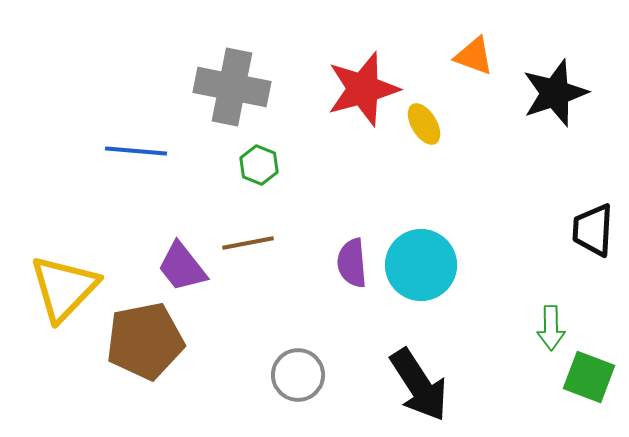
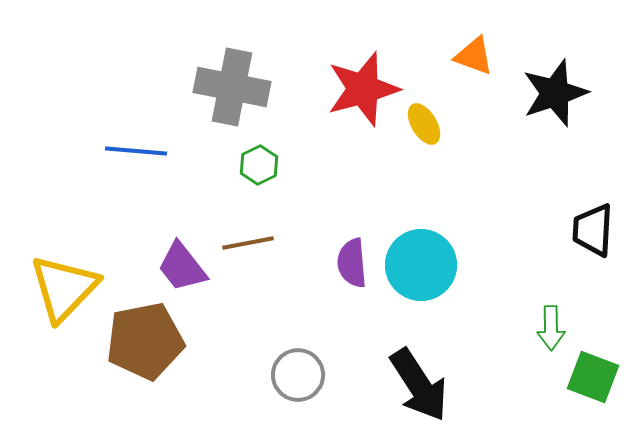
green hexagon: rotated 12 degrees clockwise
green square: moved 4 px right
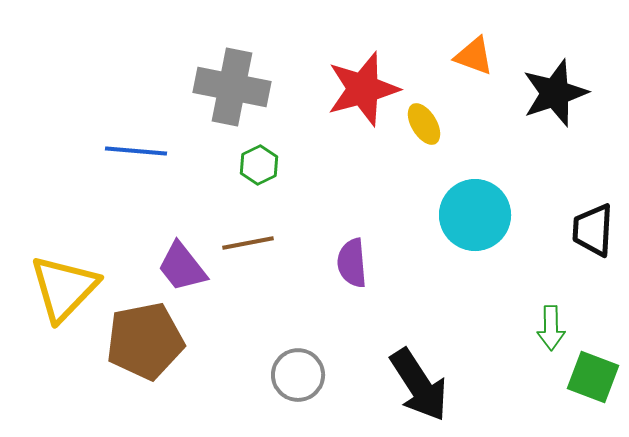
cyan circle: moved 54 px right, 50 px up
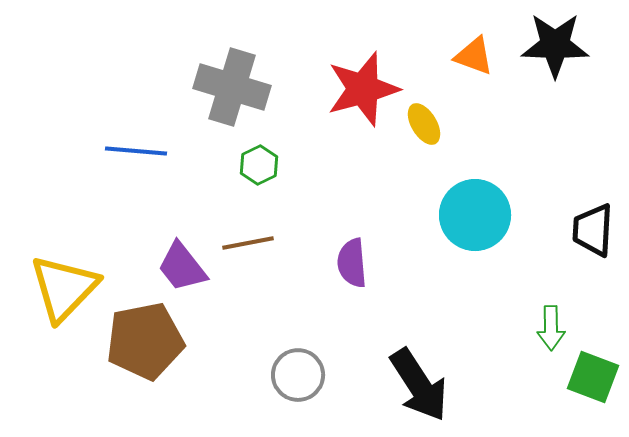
gray cross: rotated 6 degrees clockwise
black star: moved 48 px up; rotated 20 degrees clockwise
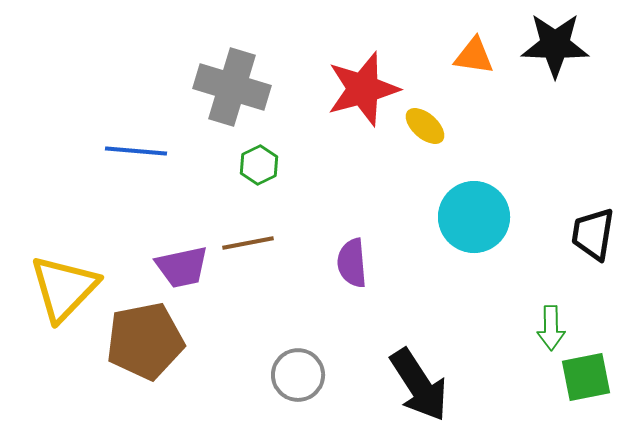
orange triangle: rotated 12 degrees counterclockwise
yellow ellipse: moved 1 px right, 2 px down; rotated 18 degrees counterclockwise
cyan circle: moved 1 px left, 2 px down
black trapezoid: moved 4 px down; rotated 6 degrees clockwise
purple trapezoid: rotated 64 degrees counterclockwise
green square: moved 7 px left; rotated 32 degrees counterclockwise
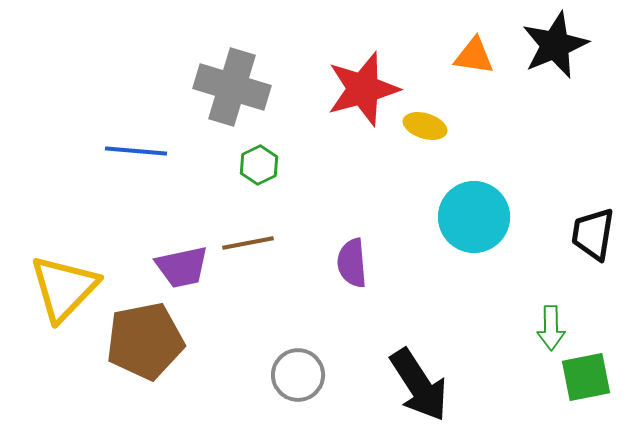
black star: rotated 24 degrees counterclockwise
yellow ellipse: rotated 24 degrees counterclockwise
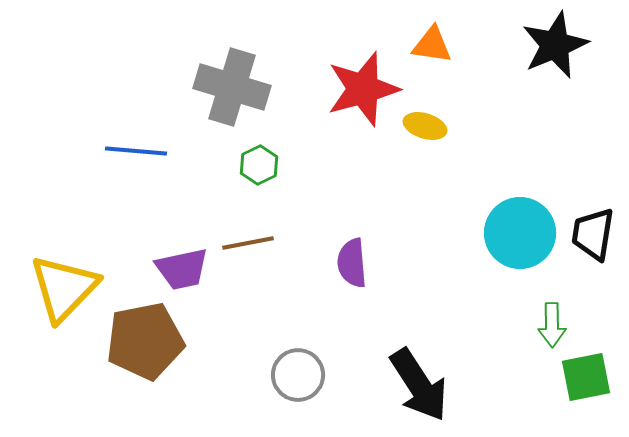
orange triangle: moved 42 px left, 11 px up
cyan circle: moved 46 px right, 16 px down
purple trapezoid: moved 2 px down
green arrow: moved 1 px right, 3 px up
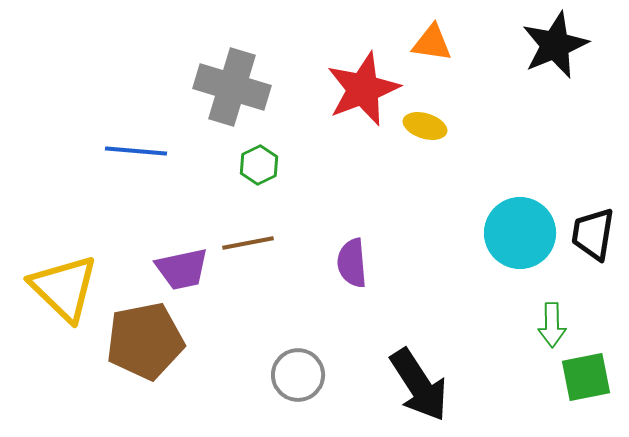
orange triangle: moved 2 px up
red star: rotated 6 degrees counterclockwise
yellow triangle: rotated 30 degrees counterclockwise
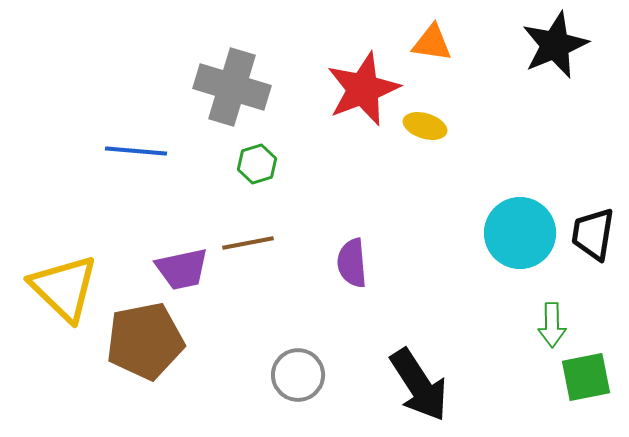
green hexagon: moved 2 px left, 1 px up; rotated 9 degrees clockwise
